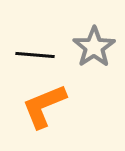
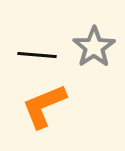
black line: moved 2 px right
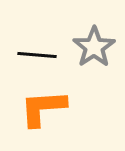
orange L-shape: moved 1 px left, 2 px down; rotated 18 degrees clockwise
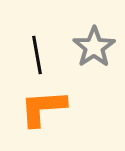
black line: rotated 75 degrees clockwise
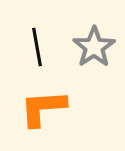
black line: moved 8 px up
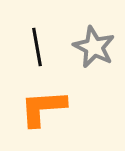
gray star: rotated 12 degrees counterclockwise
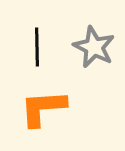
black line: rotated 9 degrees clockwise
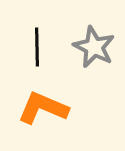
orange L-shape: rotated 27 degrees clockwise
